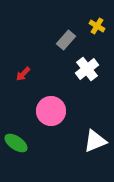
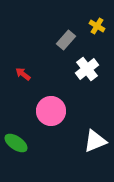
red arrow: rotated 84 degrees clockwise
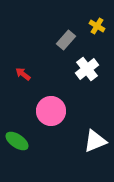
green ellipse: moved 1 px right, 2 px up
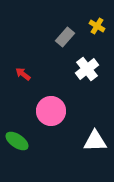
gray rectangle: moved 1 px left, 3 px up
white triangle: rotated 20 degrees clockwise
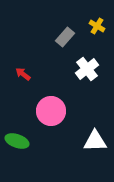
green ellipse: rotated 15 degrees counterclockwise
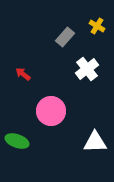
white triangle: moved 1 px down
